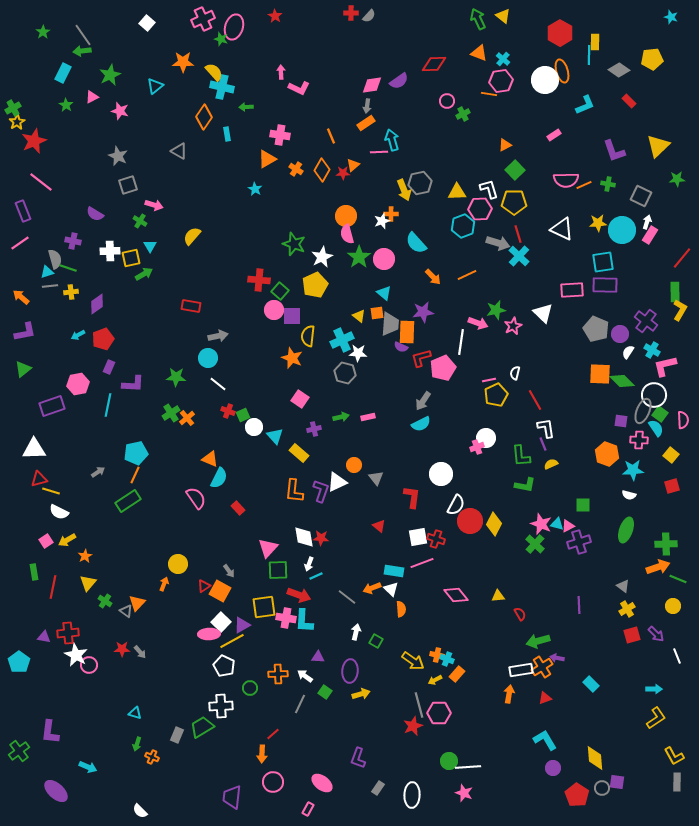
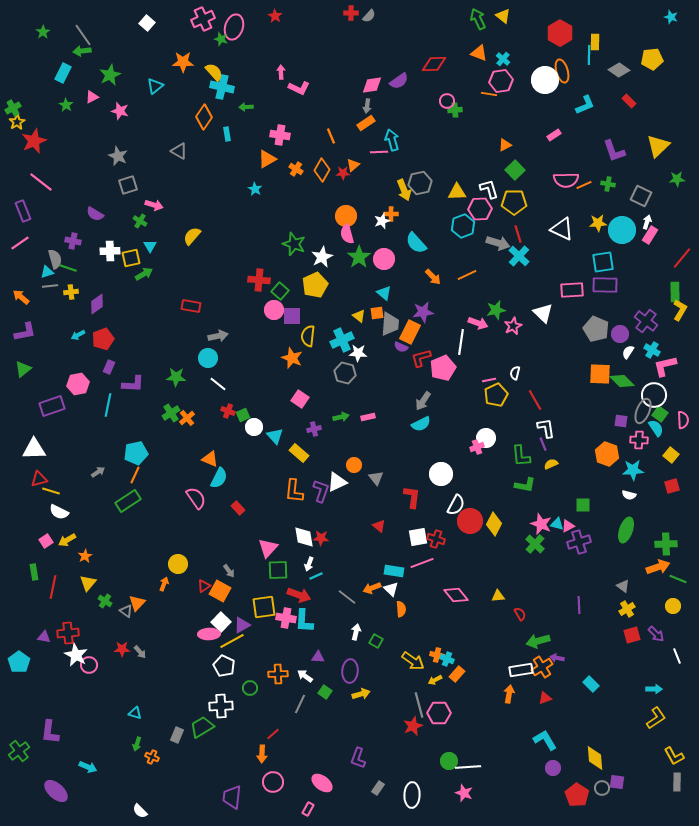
green cross at (463, 114): moved 8 px left, 4 px up; rotated 24 degrees clockwise
orange rectangle at (407, 332): moved 3 px right; rotated 25 degrees clockwise
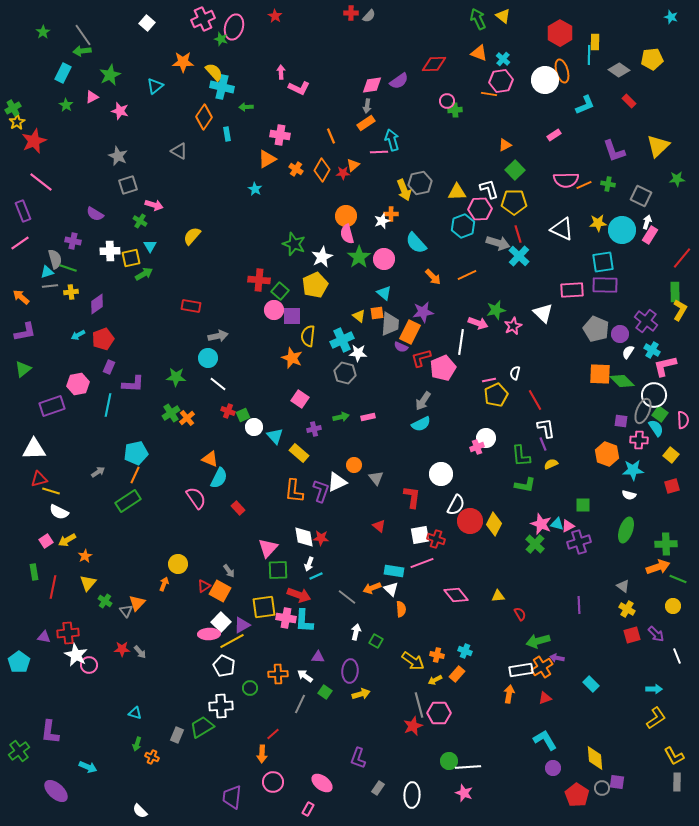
white square at (418, 537): moved 2 px right, 2 px up
yellow cross at (627, 609): rotated 28 degrees counterclockwise
gray triangle at (126, 611): rotated 16 degrees clockwise
cyan cross at (447, 659): moved 18 px right, 8 px up
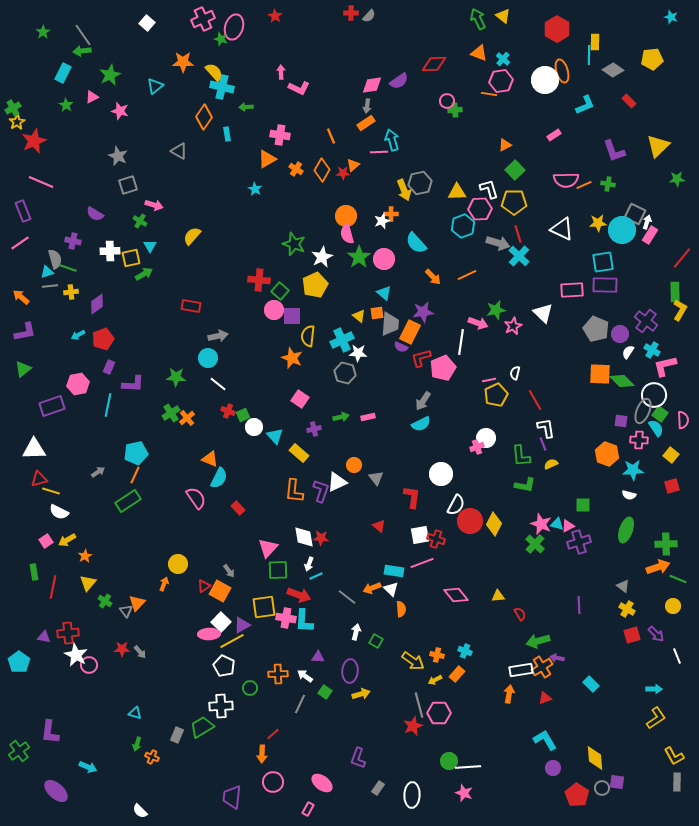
red hexagon at (560, 33): moved 3 px left, 4 px up
gray diamond at (619, 70): moved 6 px left
pink line at (41, 182): rotated 15 degrees counterclockwise
gray square at (641, 196): moved 6 px left, 18 px down
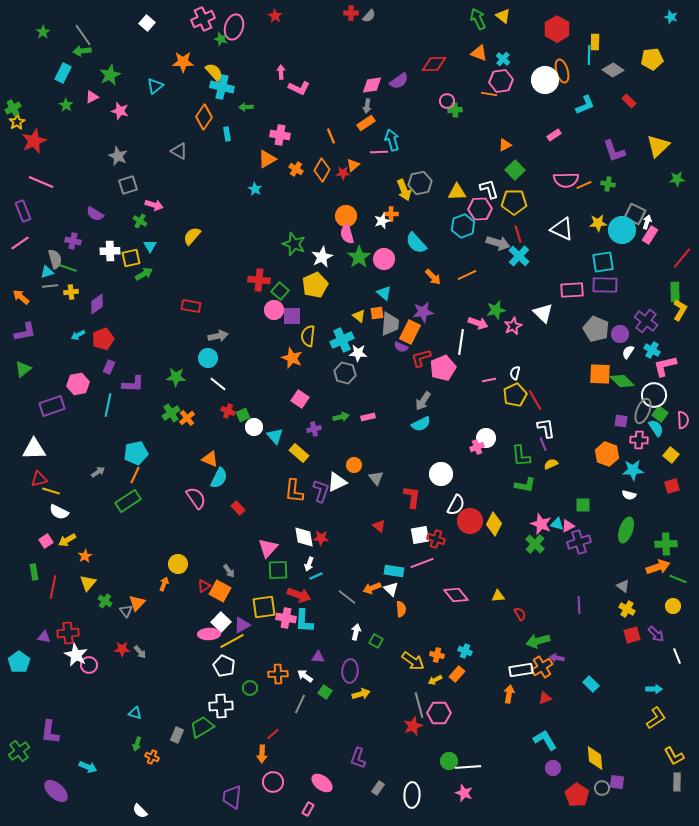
yellow pentagon at (496, 395): moved 19 px right
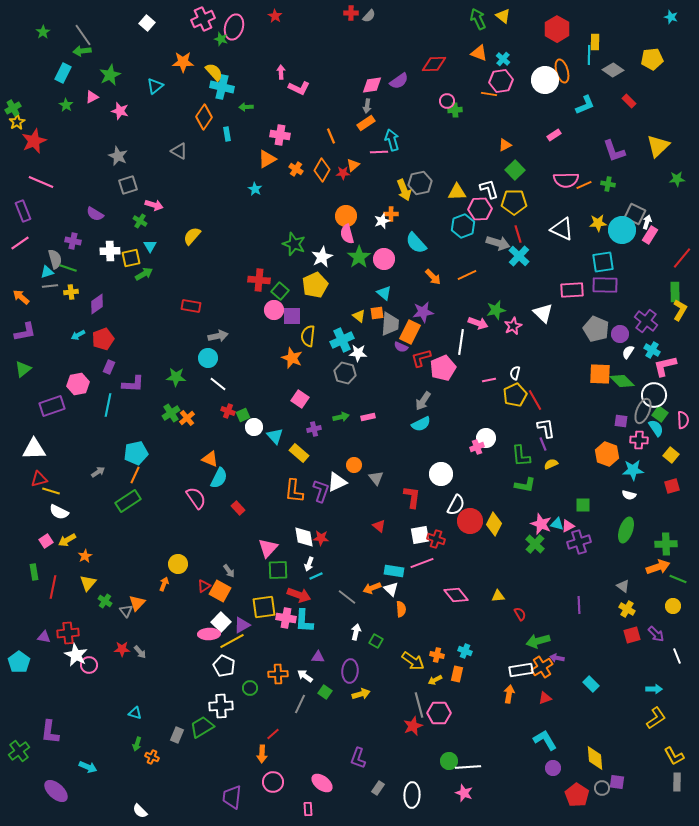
orange rectangle at (457, 674): rotated 28 degrees counterclockwise
pink rectangle at (308, 809): rotated 32 degrees counterclockwise
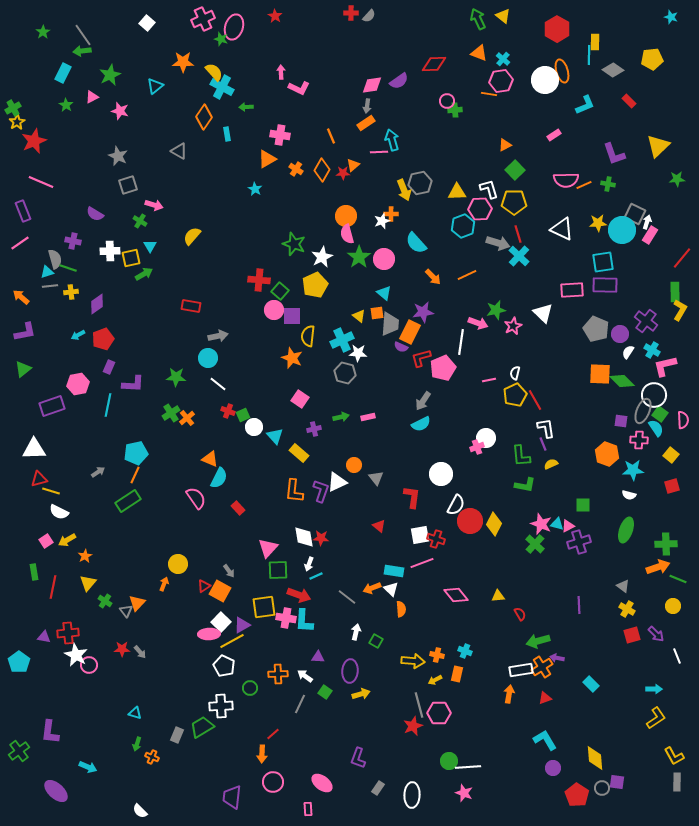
cyan cross at (222, 87): rotated 15 degrees clockwise
purple L-shape at (614, 151): moved 3 px down
yellow arrow at (413, 661): rotated 30 degrees counterclockwise
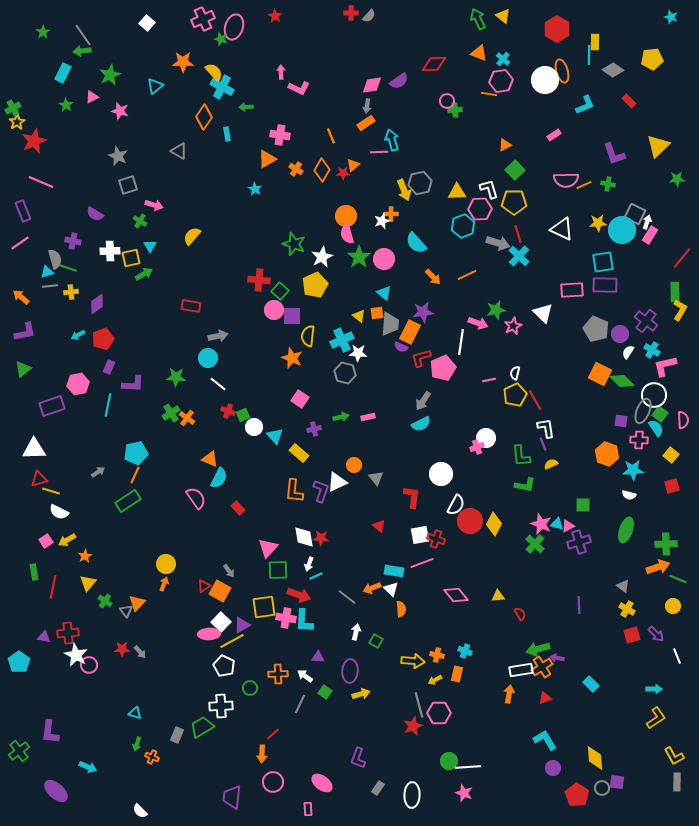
orange square at (600, 374): rotated 25 degrees clockwise
orange cross at (187, 418): rotated 14 degrees counterclockwise
yellow circle at (178, 564): moved 12 px left
green arrow at (538, 641): moved 8 px down
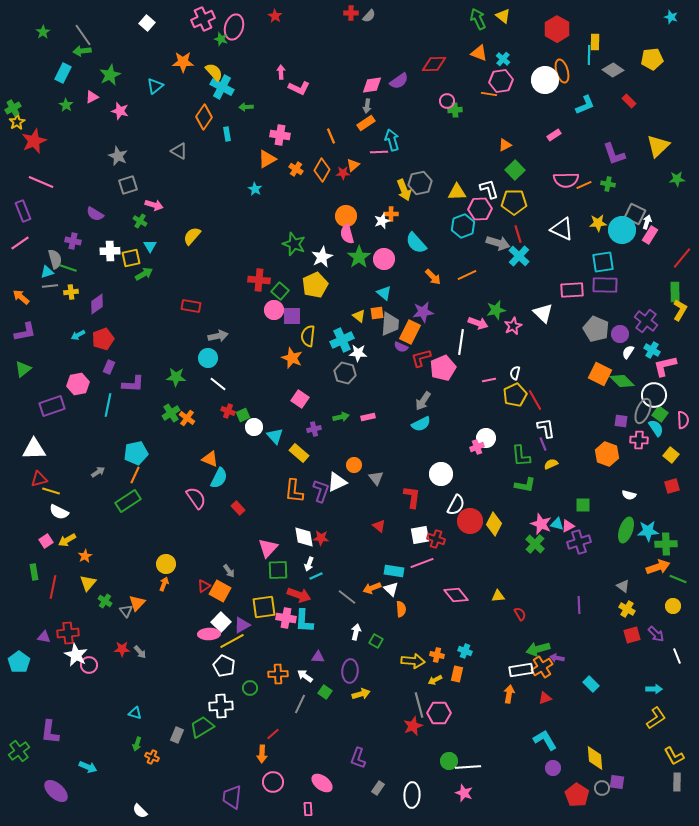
cyan star at (633, 470): moved 15 px right, 61 px down
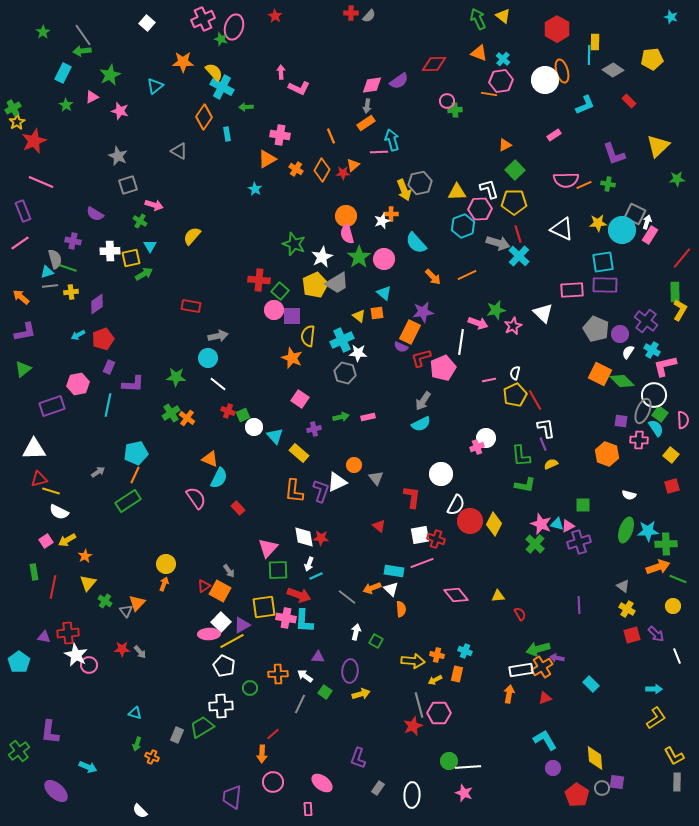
gray trapezoid at (390, 324): moved 53 px left, 41 px up; rotated 55 degrees clockwise
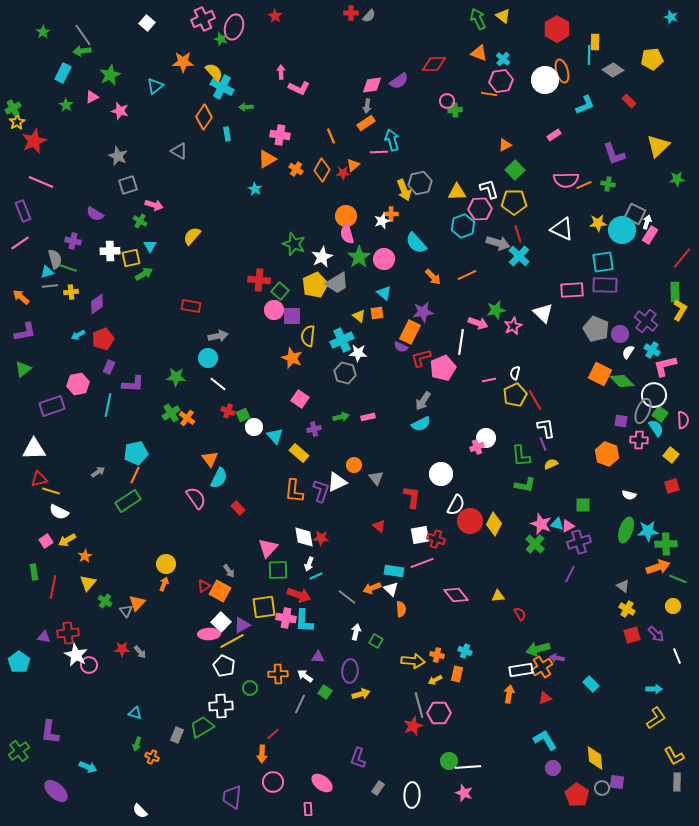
orange triangle at (210, 459): rotated 30 degrees clockwise
purple line at (579, 605): moved 9 px left, 31 px up; rotated 30 degrees clockwise
